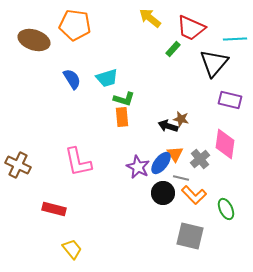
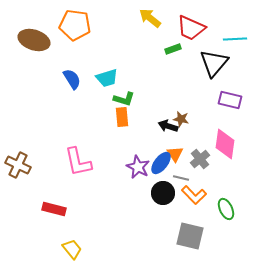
green rectangle: rotated 28 degrees clockwise
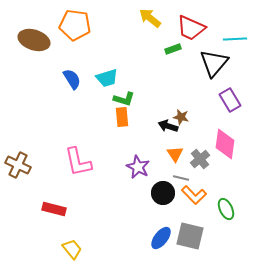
purple rectangle: rotated 45 degrees clockwise
brown star: moved 2 px up
blue ellipse: moved 75 px down
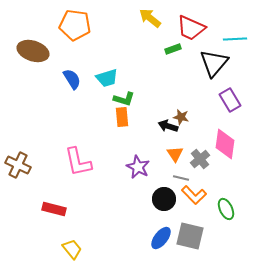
brown ellipse: moved 1 px left, 11 px down
black circle: moved 1 px right, 6 px down
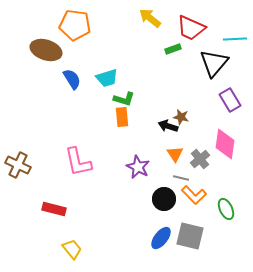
brown ellipse: moved 13 px right, 1 px up
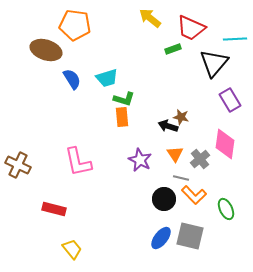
purple star: moved 2 px right, 7 px up
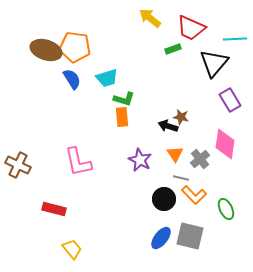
orange pentagon: moved 22 px down
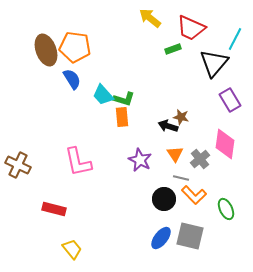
cyan line: rotated 60 degrees counterclockwise
brown ellipse: rotated 52 degrees clockwise
cyan trapezoid: moved 4 px left, 17 px down; rotated 65 degrees clockwise
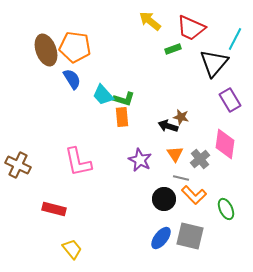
yellow arrow: moved 3 px down
